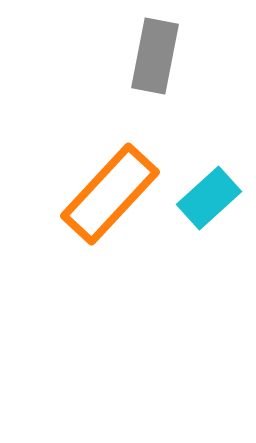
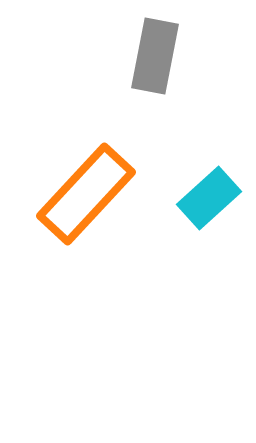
orange rectangle: moved 24 px left
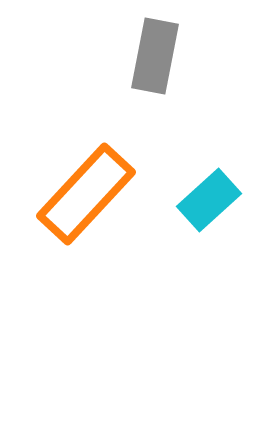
cyan rectangle: moved 2 px down
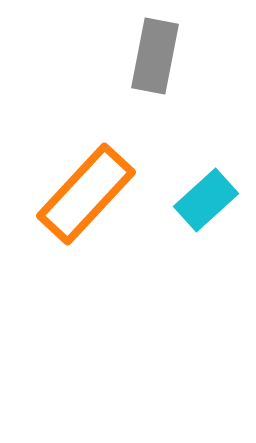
cyan rectangle: moved 3 px left
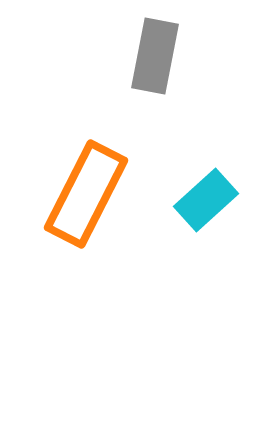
orange rectangle: rotated 16 degrees counterclockwise
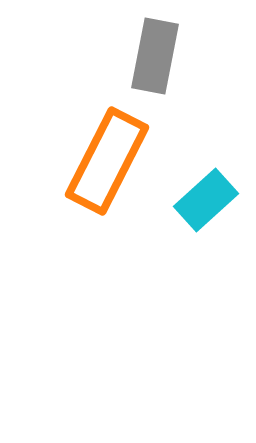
orange rectangle: moved 21 px right, 33 px up
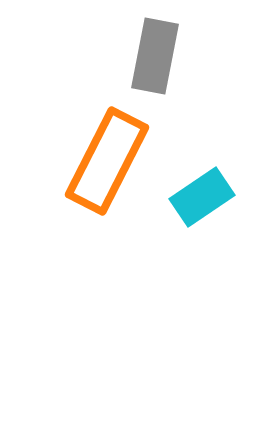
cyan rectangle: moved 4 px left, 3 px up; rotated 8 degrees clockwise
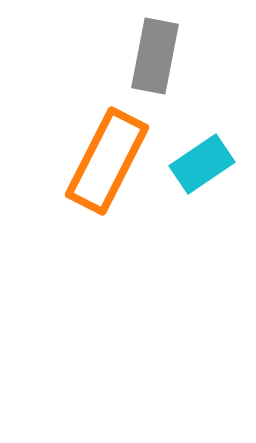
cyan rectangle: moved 33 px up
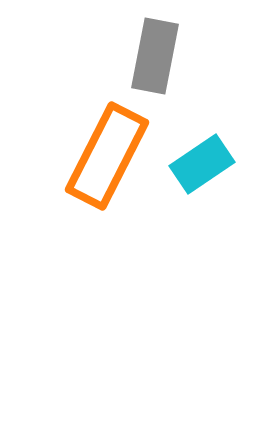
orange rectangle: moved 5 px up
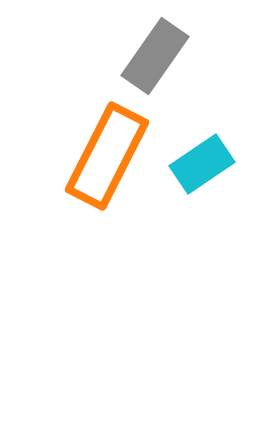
gray rectangle: rotated 24 degrees clockwise
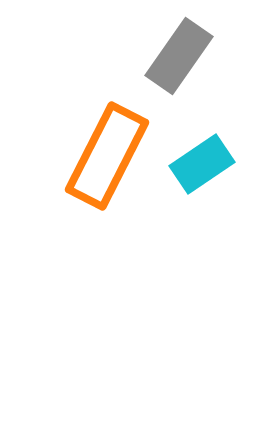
gray rectangle: moved 24 px right
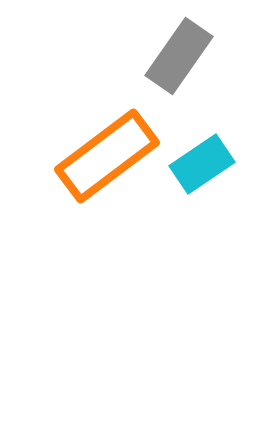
orange rectangle: rotated 26 degrees clockwise
